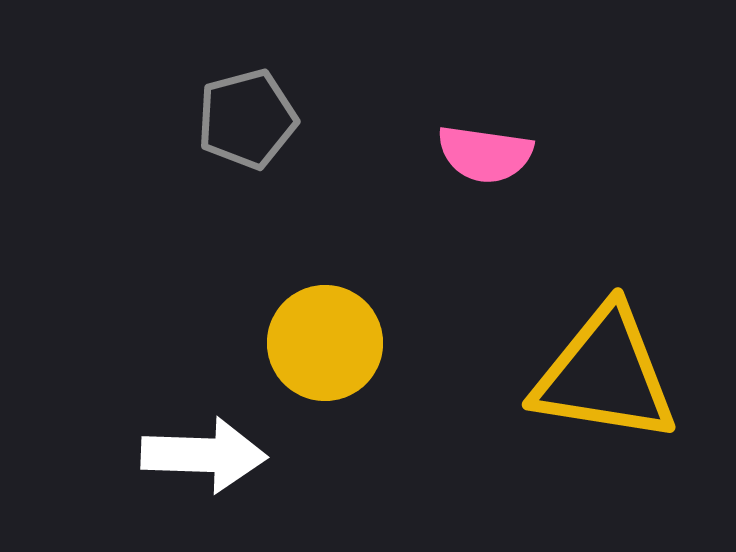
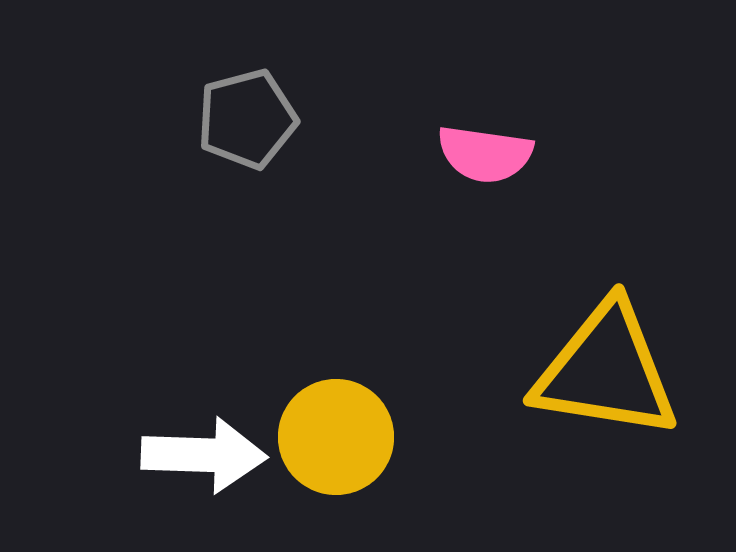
yellow circle: moved 11 px right, 94 px down
yellow triangle: moved 1 px right, 4 px up
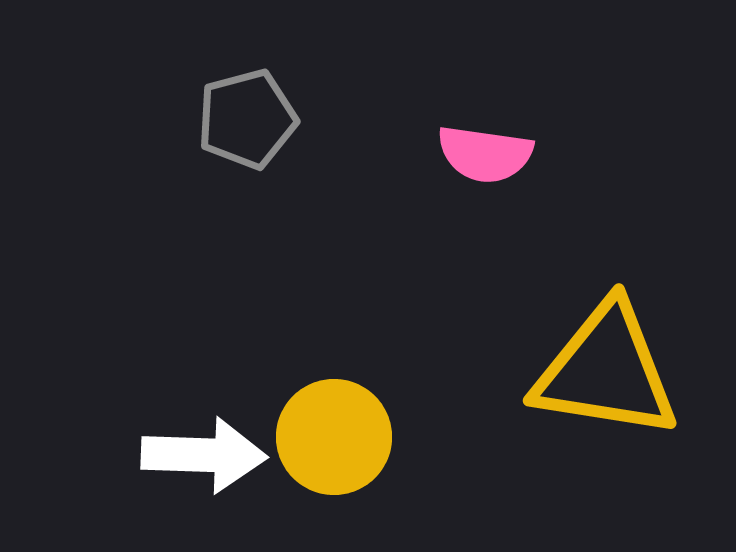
yellow circle: moved 2 px left
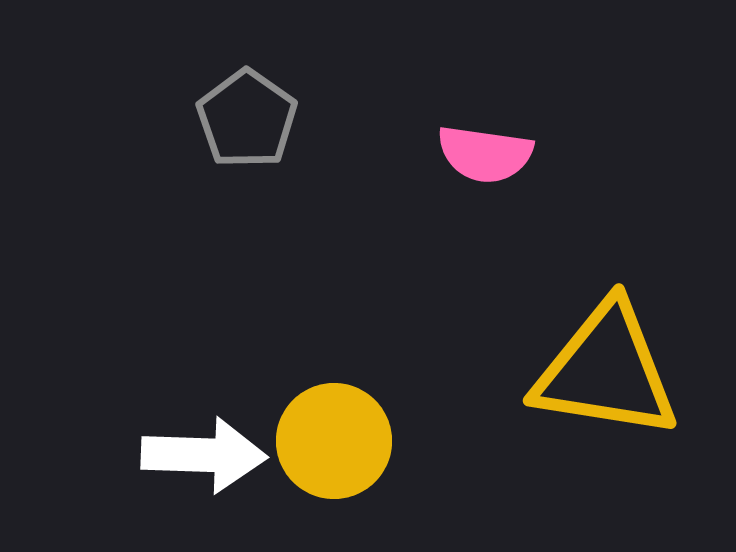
gray pentagon: rotated 22 degrees counterclockwise
yellow circle: moved 4 px down
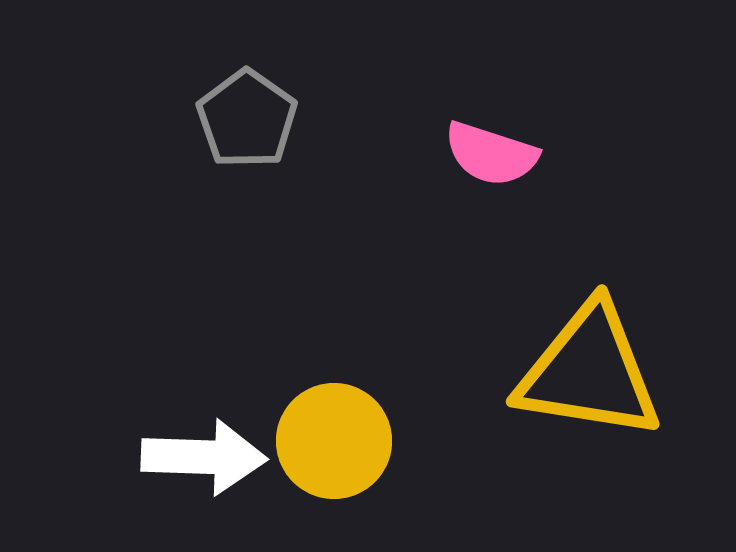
pink semicircle: moved 6 px right; rotated 10 degrees clockwise
yellow triangle: moved 17 px left, 1 px down
white arrow: moved 2 px down
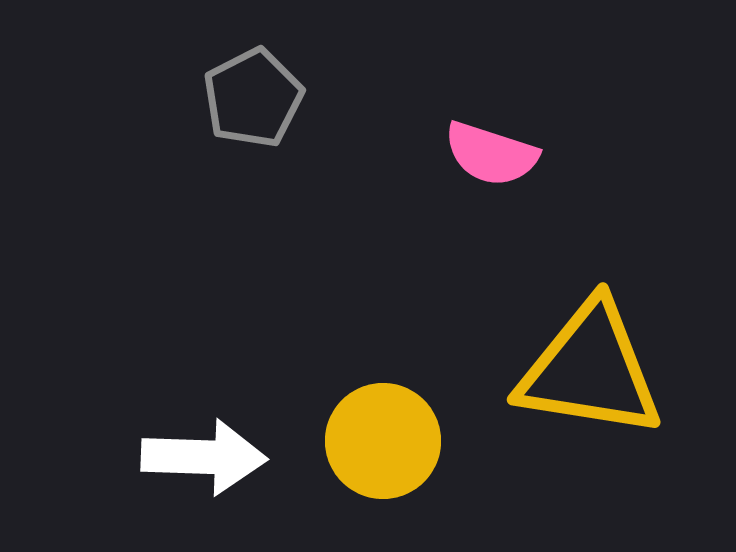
gray pentagon: moved 6 px right, 21 px up; rotated 10 degrees clockwise
yellow triangle: moved 1 px right, 2 px up
yellow circle: moved 49 px right
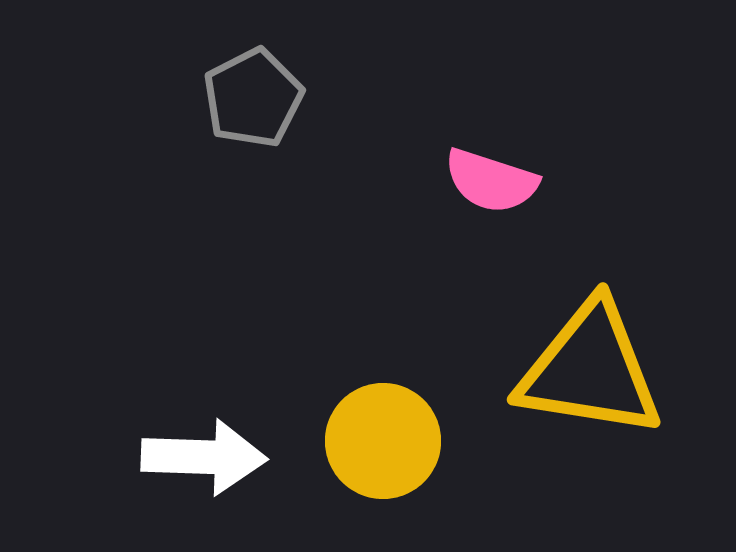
pink semicircle: moved 27 px down
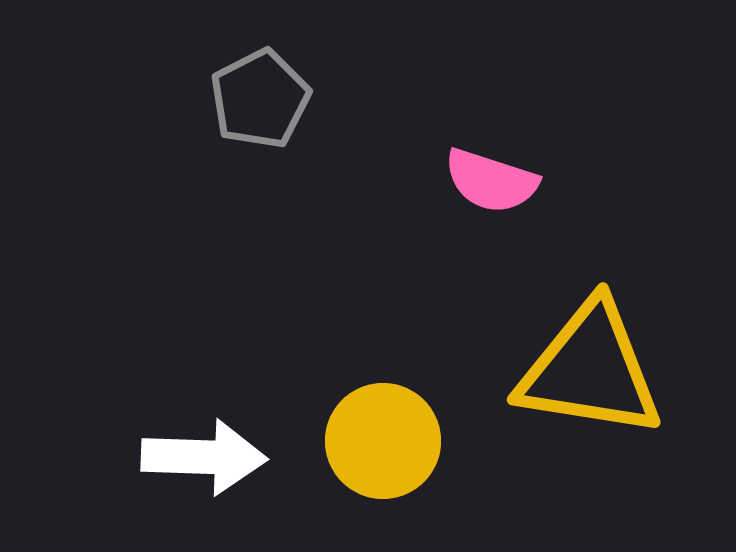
gray pentagon: moved 7 px right, 1 px down
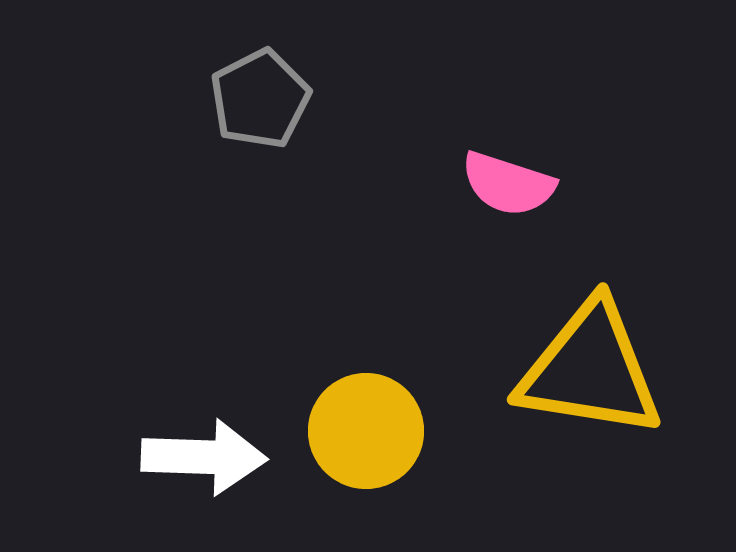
pink semicircle: moved 17 px right, 3 px down
yellow circle: moved 17 px left, 10 px up
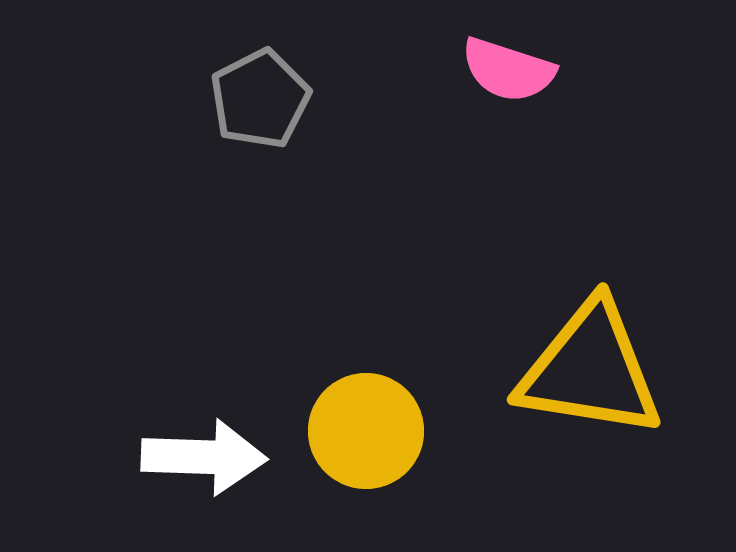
pink semicircle: moved 114 px up
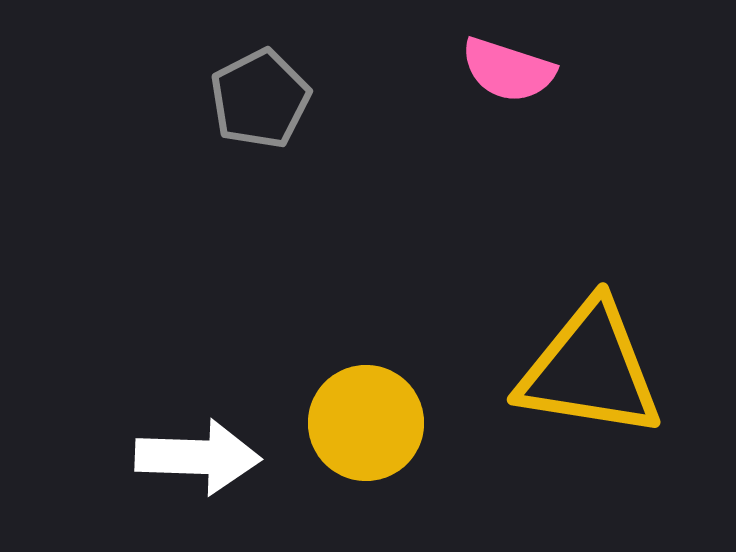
yellow circle: moved 8 px up
white arrow: moved 6 px left
